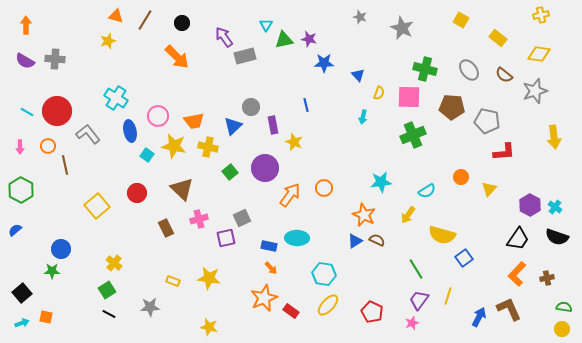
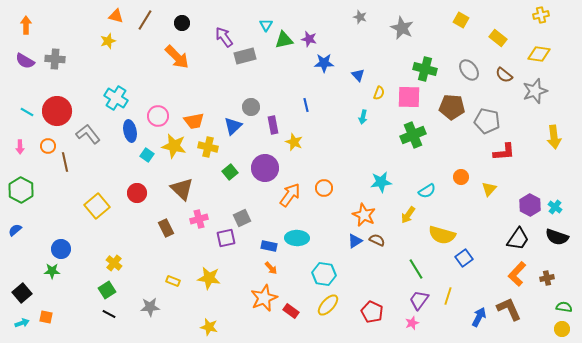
brown line at (65, 165): moved 3 px up
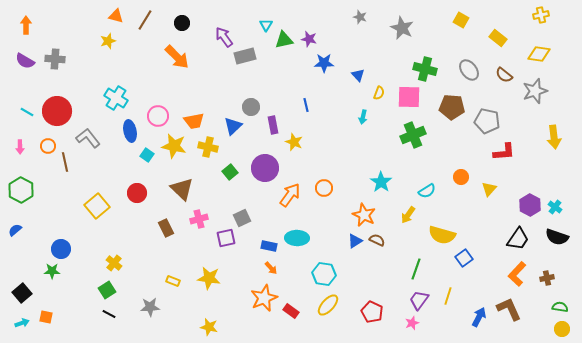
gray L-shape at (88, 134): moved 4 px down
cyan star at (381, 182): rotated 30 degrees counterclockwise
green line at (416, 269): rotated 50 degrees clockwise
green semicircle at (564, 307): moved 4 px left
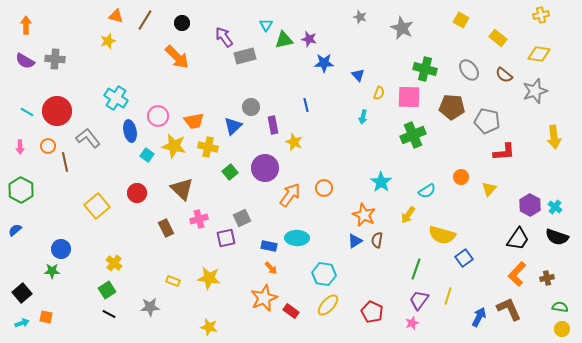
brown semicircle at (377, 240): rotated 105 degrees counterclockwise
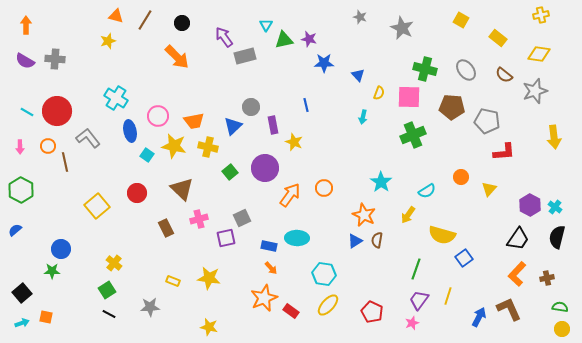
gray ellipse at (469, 70): moved 3 px left
black semicircle at (557, 237): rotated 85 degrees clockwise
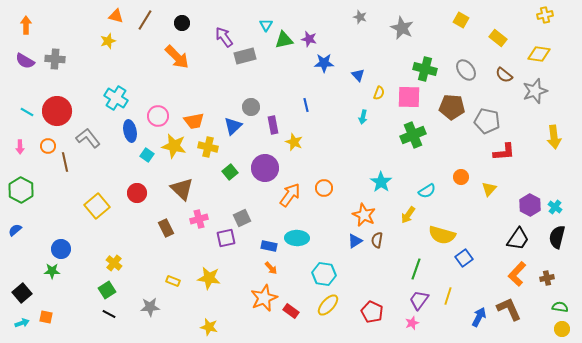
yellow cross at (541, 15): moved 4 px right
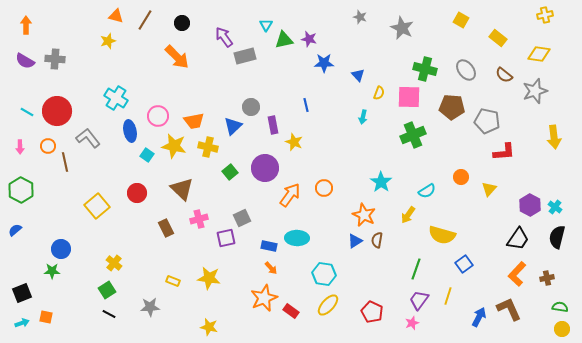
blue square at (464, 258): moved 6 px down
black square at (22, 293): rotated 18 degrees clockwise
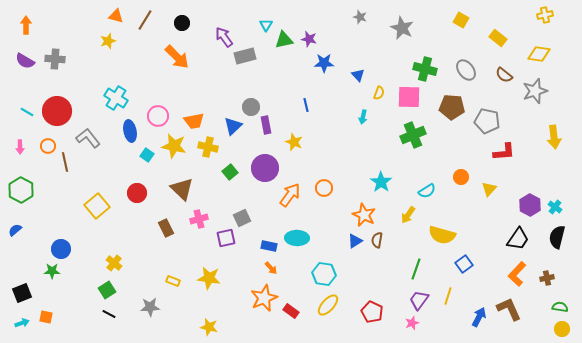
purple rectangle at (273, 125): moved 7 px left
